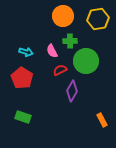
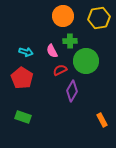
yellow hexagon: moved 1 px right, 1 px up
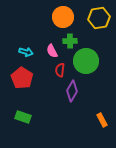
orange circle: moved 1 px down
red semicircle: rotated 56 degrees counterclockwise
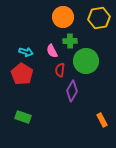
red pentagon: moved 4 px up
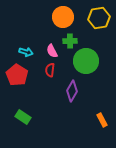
red semicircle: moved 10 px left
red pentagon: moved 5 px left, 1 px down
green rectangle: rotated 14 degrees clockwise
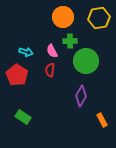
purple diamond: moved 9 px right, 5 px down
